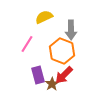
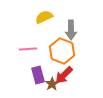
pink line: moved 1 px right, 5 px down; rotated 54 degrees clockwise
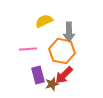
yellow semicircle: moved 4 px down
gray arrow: moved 2 px left, 2 px down
orange hexagon: rotated 10 degrees counterclockwise
brown star: rotated 16 degrees clockwise
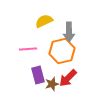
orange hexagon: rotated 25 degrees counterclockwise
red arrow: moved 4 px right, 3 px down
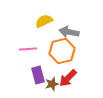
gray arrow: rotated 102 degrees clockwise
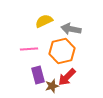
gray arrow: moved 2 px right, 3 px up
pink line: moved 1 px right
red arrow: moved 1 px left, 1 px up
brown star: moved 2 px down
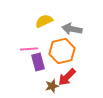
gray arrow: moved 1 px right
purple rectangle: moved 13 px up
